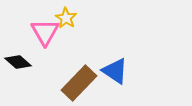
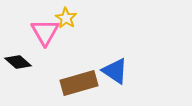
brown rectangle: rotated 30 degrees clockwise
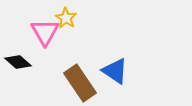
brown rectangle: moved 1 px right; rotated 72 degrees clockwise
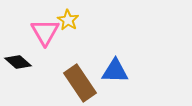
yellow star: moved 2 px right, 2 px down
blue triangle: rotated 32 degrees counterclockwise
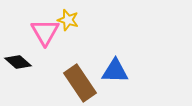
yellow star: rotated 15 degrees counterclockwise
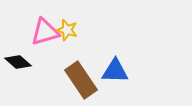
yellow star: moved 1 px left, 10 px down
pink triangle: rotated 44 degrees clockwise
brown rectangle: moved 1 px right, 3 px up
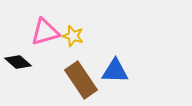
yellow star: moved 6 px right, 6 px down
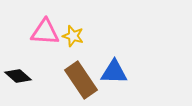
pink triangle: rotated 20 degrees clockwise
black diamond: moved 14 px down
blue triangle: moved 1 px left, 1 px down
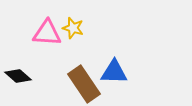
pink triangle: moved 2 px right, 1 px down
yellow star: moved 8 px up
brown rectangle: moved 3 px right, 4 px down
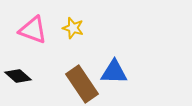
pink triangle: moved 14 px left, 3 px up; rotated 16 degrees clockwise
brown rectangle: moved 2 px left
